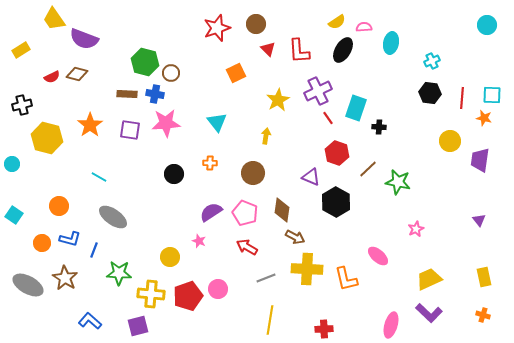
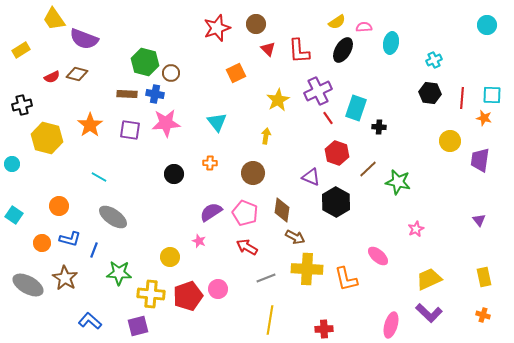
cyan cross at (432, 61): moved 2 px right, 1 px up
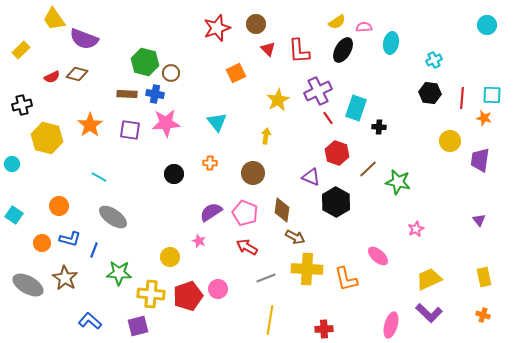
yellow rectangle at (21, 50): rotated 12 degrees counterclockwise
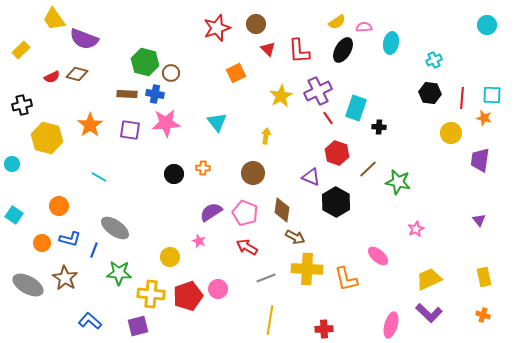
yellow star at (278, 100): moved 3 px right, 4 px up
yellow circle at (450, 141): moved 1 px right, 8 px up
orange cross at (210, 163): moved 7 px left, 5 px down
gray ellipse at (113, 217): moved 2 px right, 11 px down
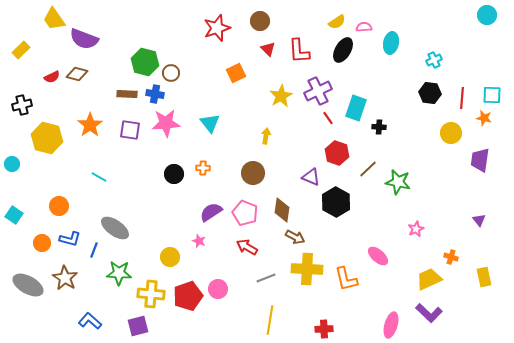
brown circle at (256, 24): moved 4 px right, 3 px up
cyan circle at (487, 25): moved 10 px up
cyan triangle at (217, 122): moved 7 px left, 1 px down
orange cross at (483, 315): moved 32 px left, 58 px up
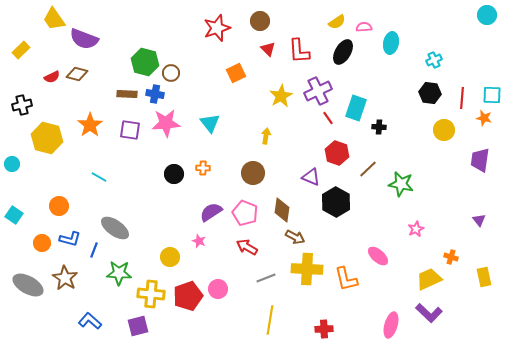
black ellipse at (343, 50): moved 2 px down
yellow circle at (451, 133): moved 7 px left, 3 px up
green star at (398, 182): moved 3 px right, 2 px down
